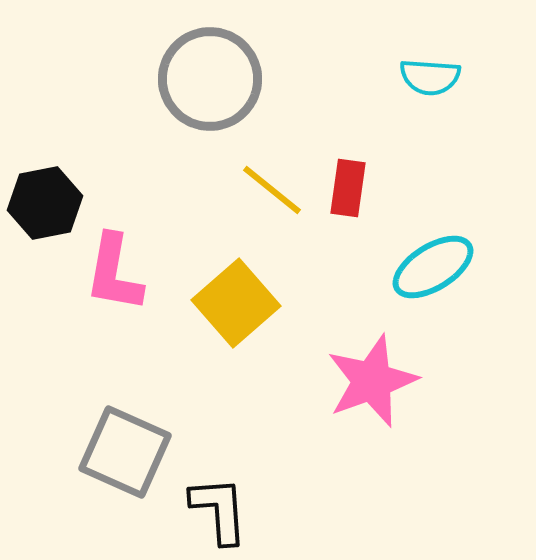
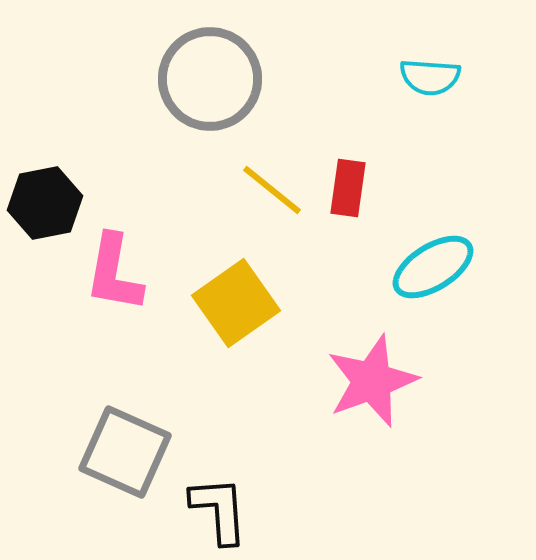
yellow square: rotated 6 degrees clockwise
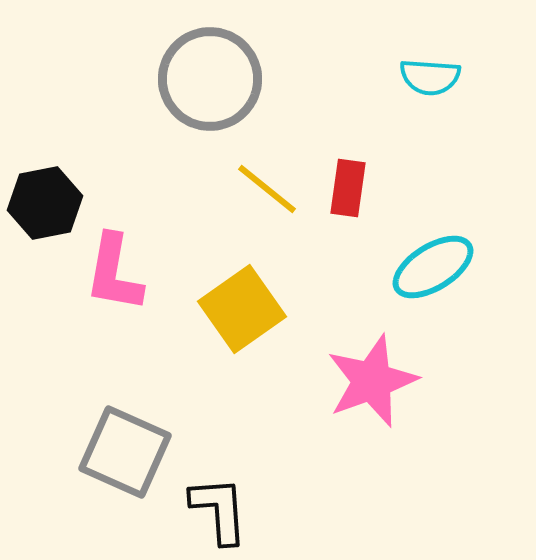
yellow line: moved 5 px left, 1 px up
yellow square: moved 6 px right, 6 px down
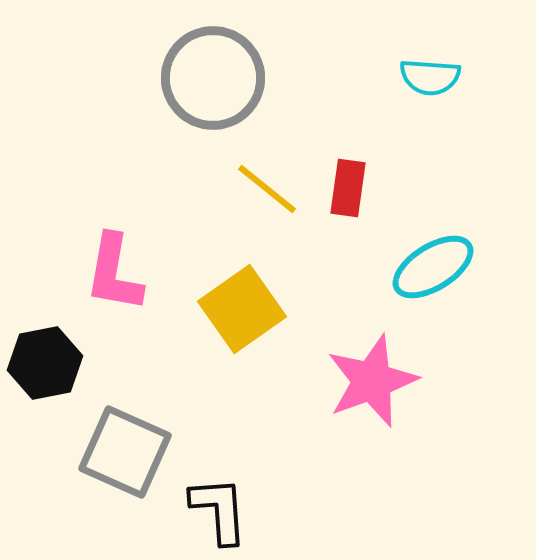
gray circle: moved 3 px right, 1 px up
black hexagon: moved 160 px down
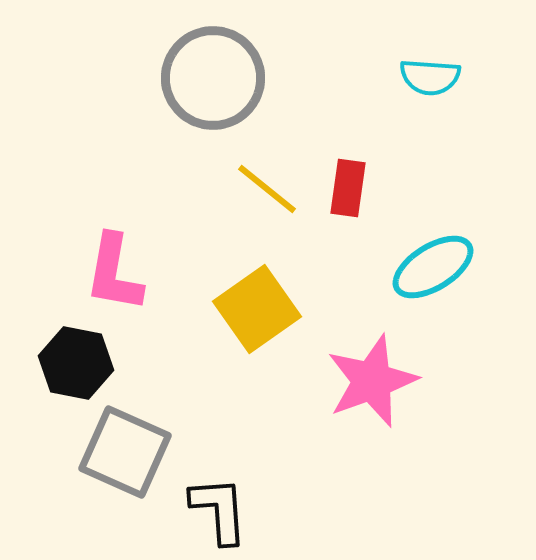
yellow square: moved 15 px right
black hexagon: moved 31 px right; rotated 22 degrees clockwise
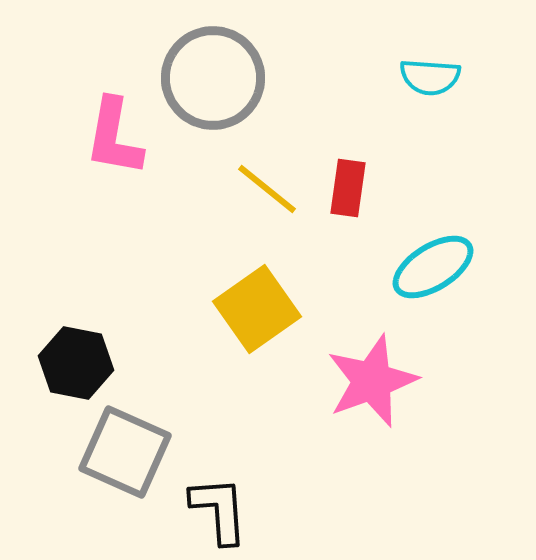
pink L-shape: moved 136 px up
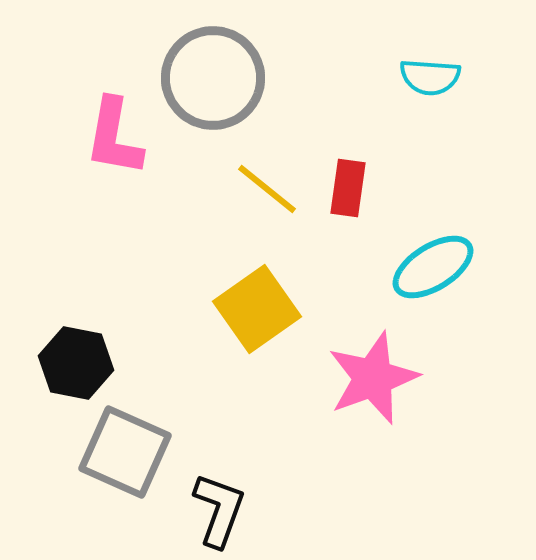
pink star: moved 1 px right, 3 px up
black L-shape: rotated 24 degrees clockwise
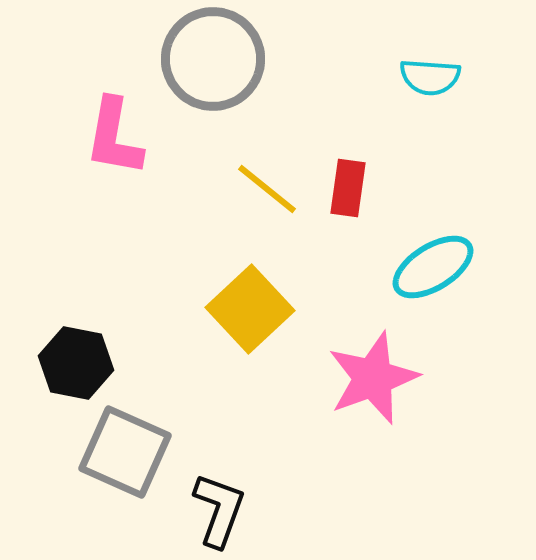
gray circle: moved 19 px up
yellow square: moved 7 px left; rotated 8 degrees counterclockwise
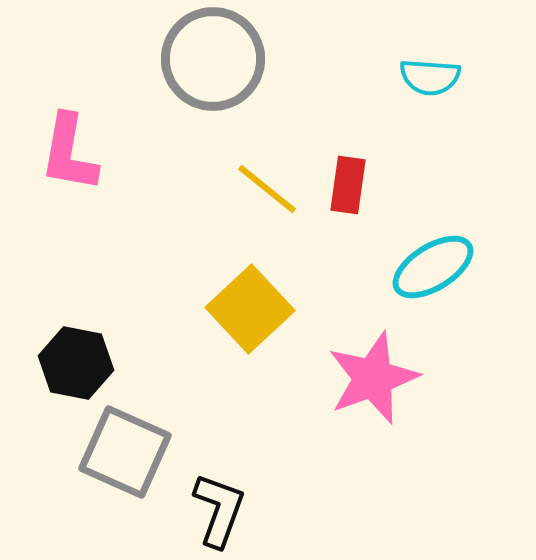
pink L-shape: moved 45 px left, 16 px down
red rectangle: moved 3 px up
